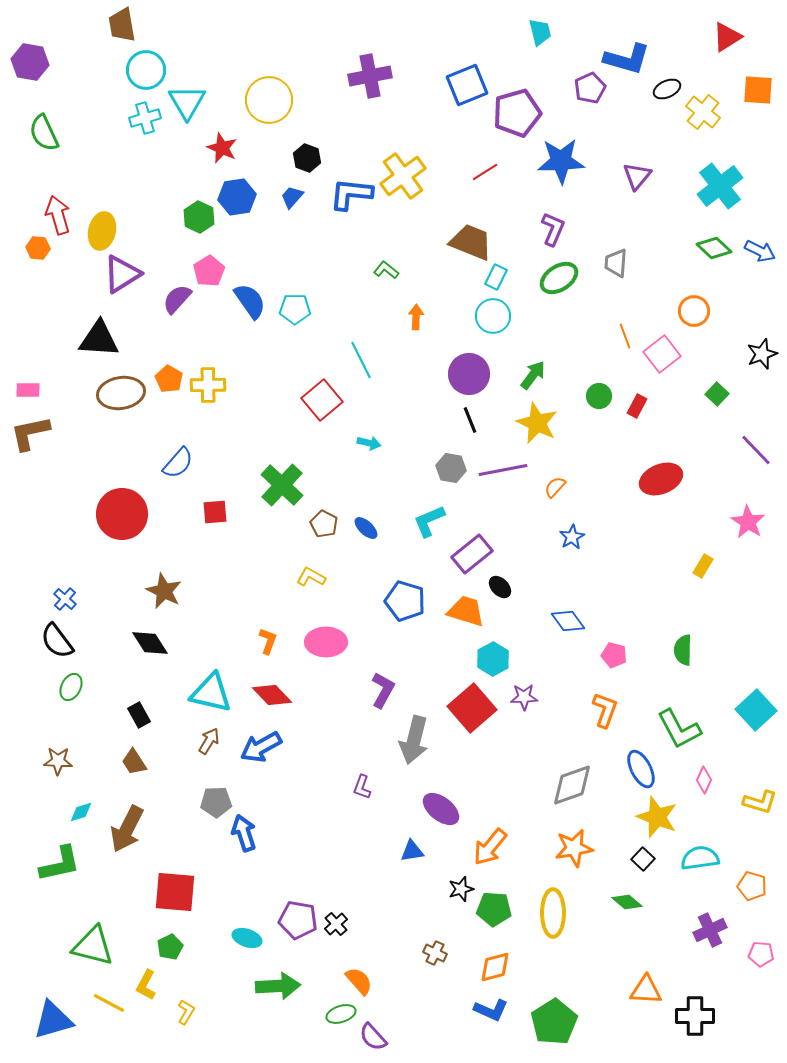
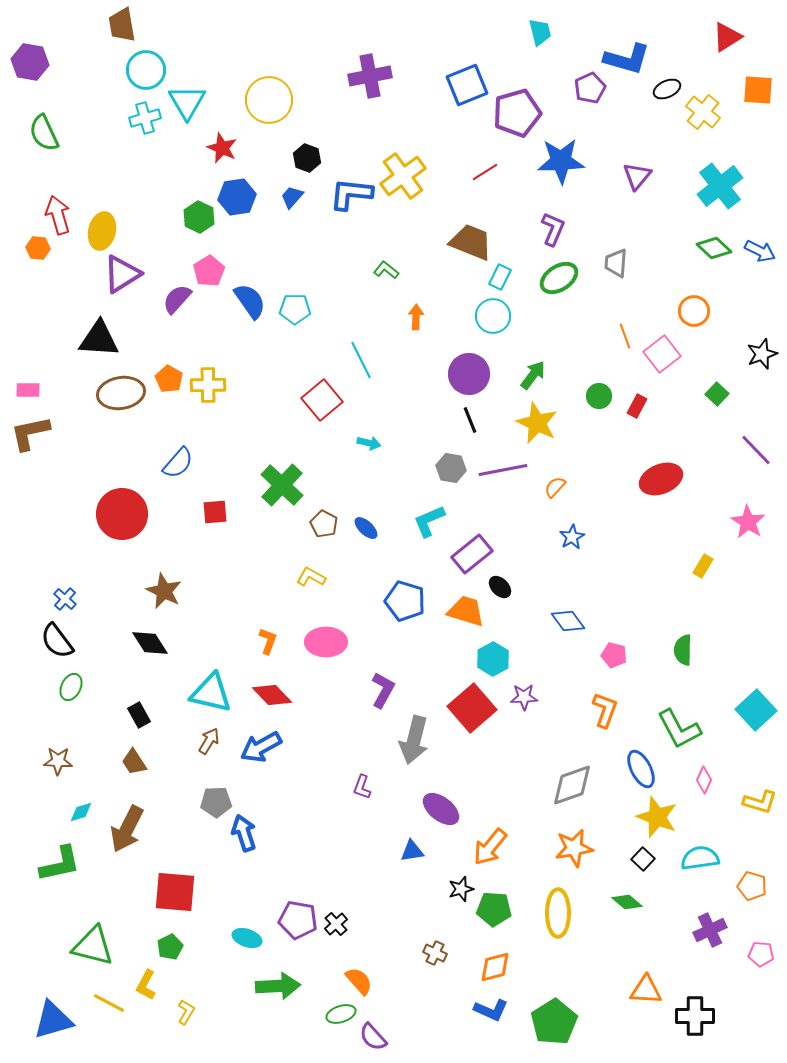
cyan rectangle at (496, 277): moved 4 px right
yellow ellipse at (553, 913): moved 5 px right
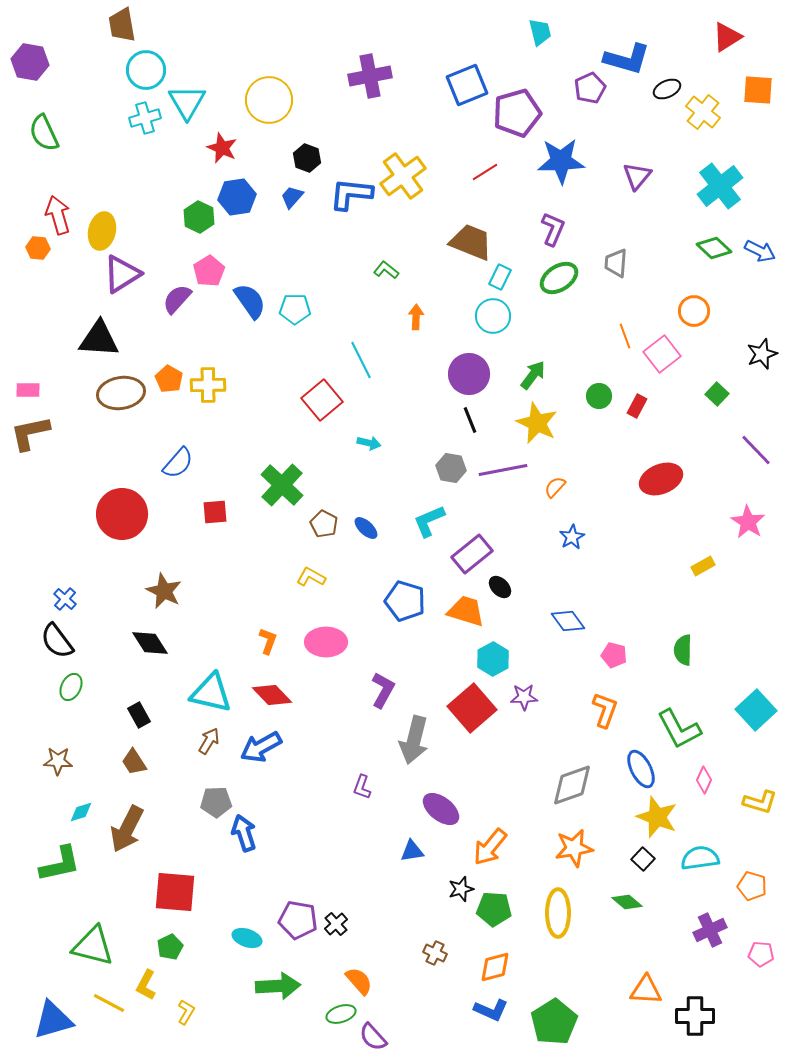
yellow rectangle at (703, 566): rotated 30 degrees clockwise
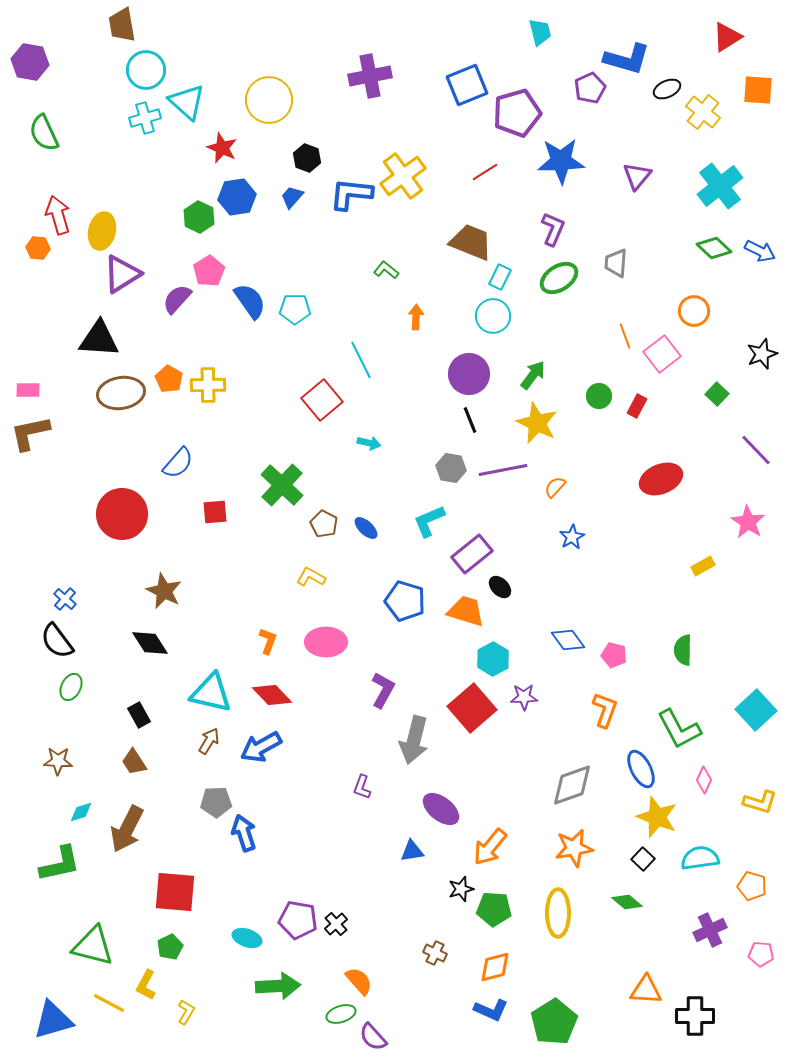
cyan triangle at (187, 102): rotated 18 degrees counterclockwise
blue diamond at (568, 621): moved 19 px down
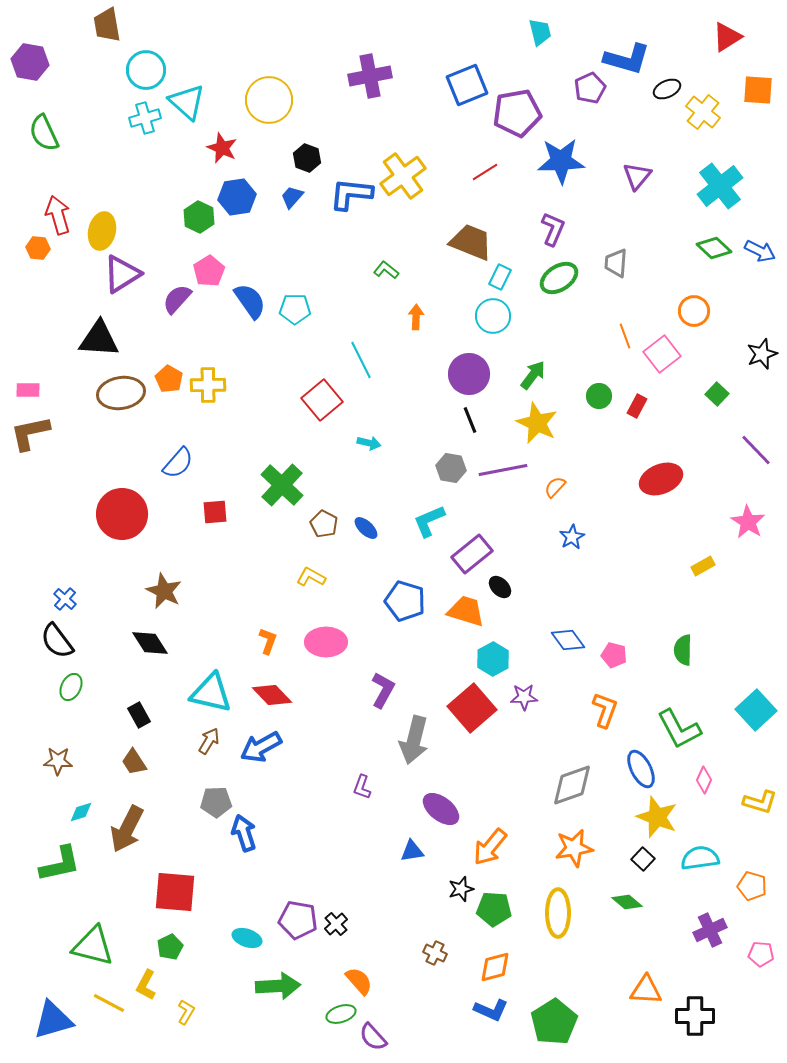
brown trapezoid at (122, 25): moved 15 px left
purple pentagon at (517, 113): rotated 6 degrees clockwise
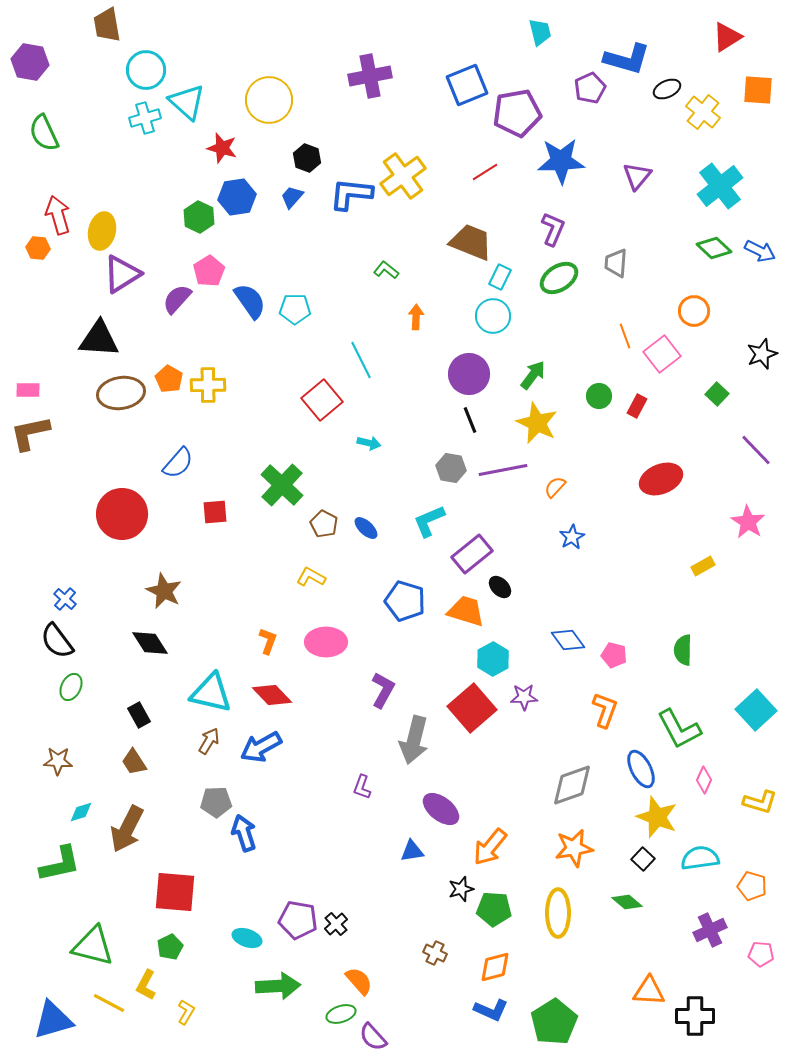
red star at (222, 148): rotated 8 degrees counterclockwise
orange triangle at (646, 990): moved 3 px right, 1 px down
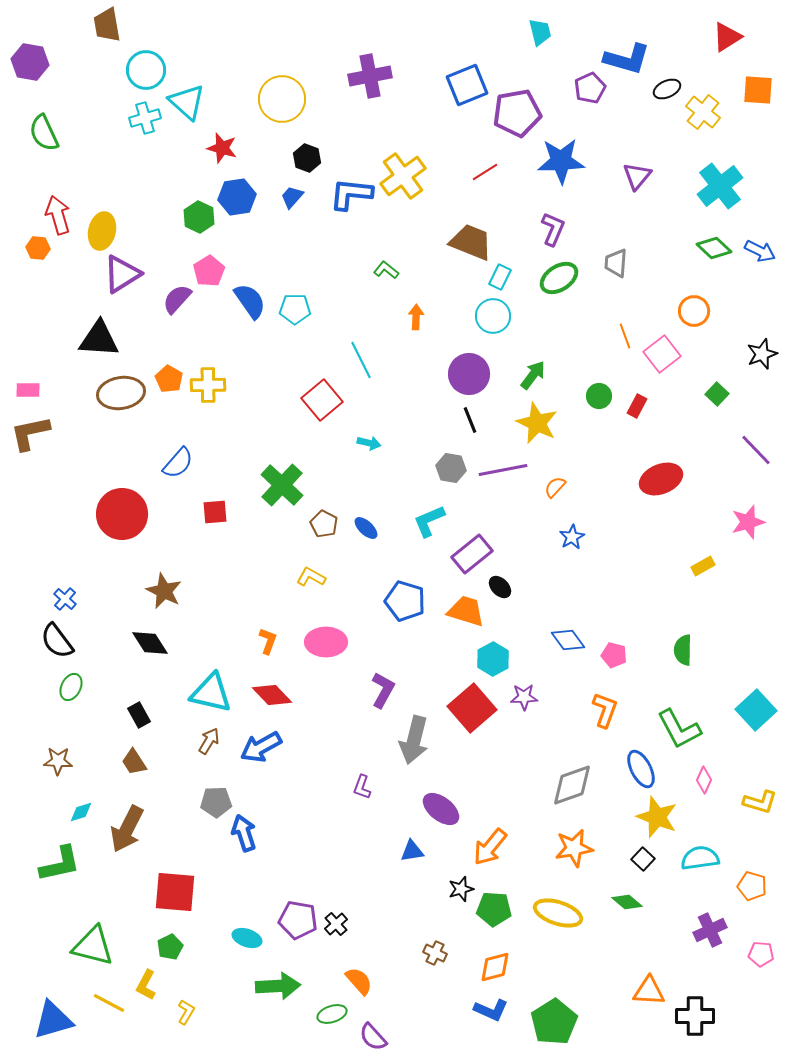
yellow circle at (269, 100): moved 13 px right, 1 px up
pink star at (748, 522): rotated 24 degrees clockwise
yellow ellipse at (558, 913): rotated 72 degrees counterclockwise
green ellipse at (341, 1014): moved 9 px left
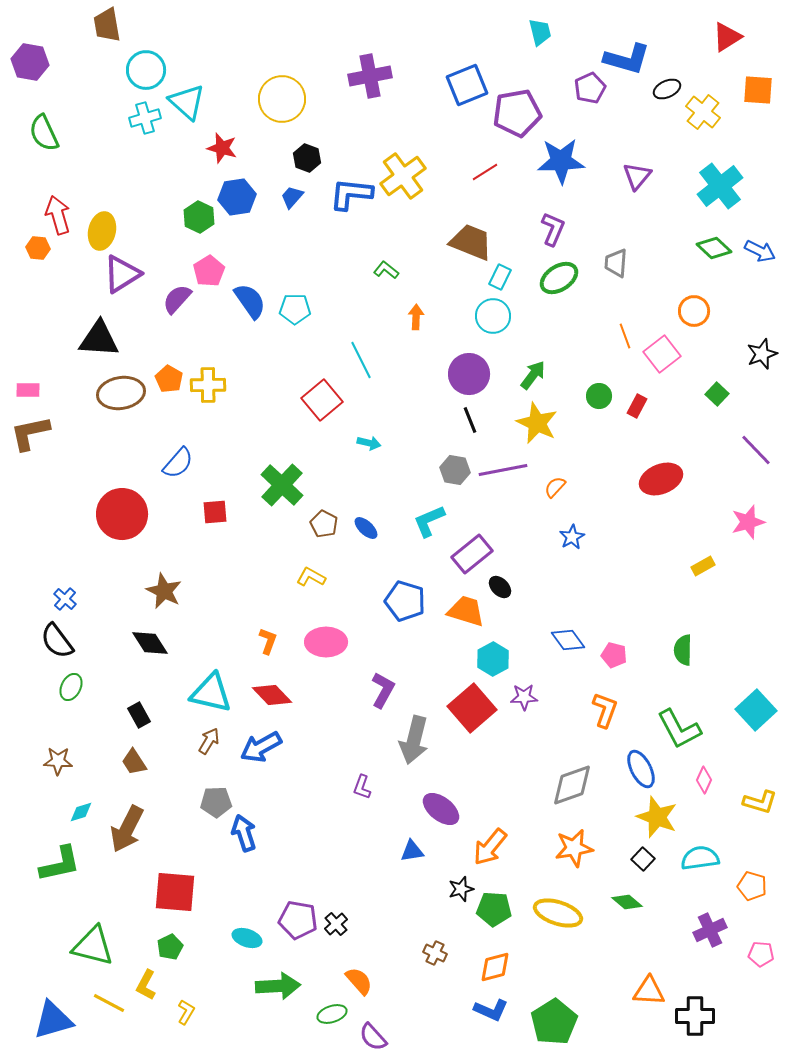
gray hexagon at (451, 468): moved 4 px right, 2 px down
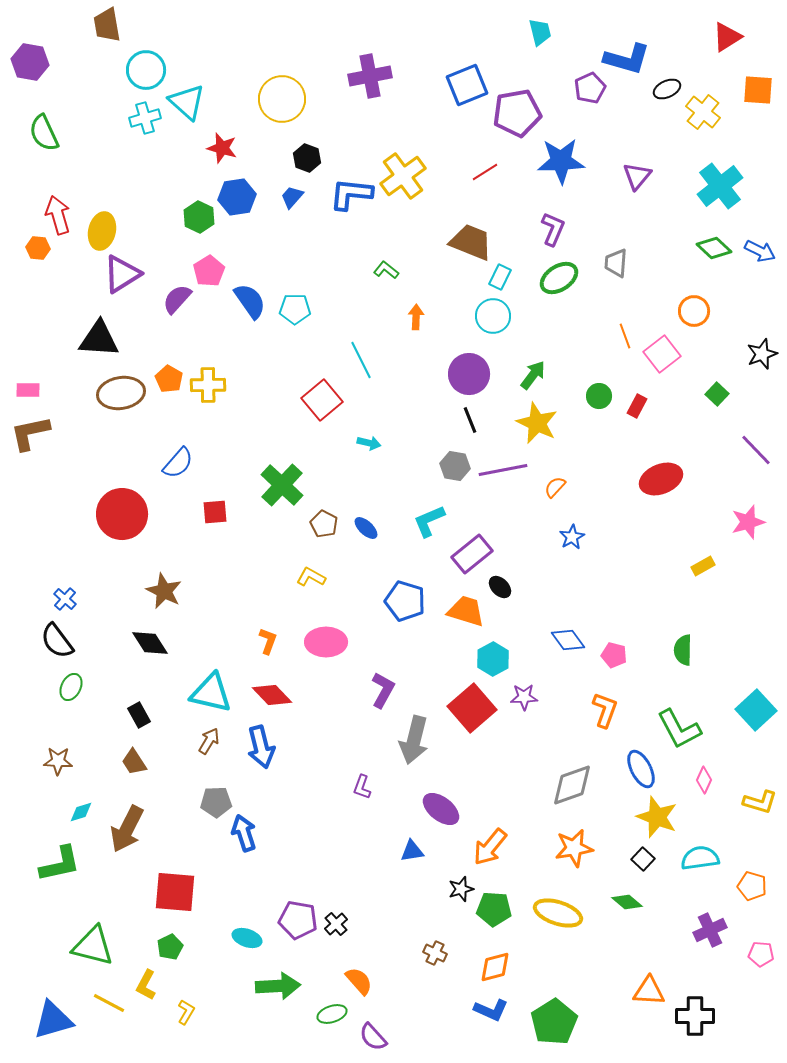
gray hexagon at (455, 470): moved 4 px up
blue arrow at (261, 747): rotated 75 degrees counterclockwise
